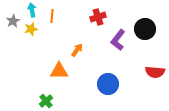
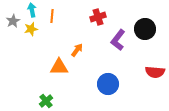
orange triangle: moved 4 px up
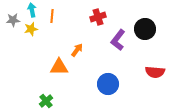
gray star: moved 1 px up; rotated 24 degrees clockwise
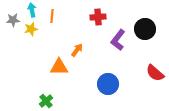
red cross: rotated 14 degrees clockwise
red semicircle: moved 1 px down; rotated 36 degrees clockwise
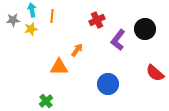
red cross: moved 1 px left, 3 px down; rotated 21 degrees counterclockwise
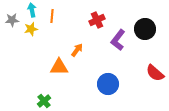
gray star: moved 1 px left
green cross: moved 2 px left
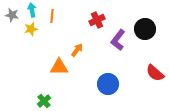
gray star: moved 5 px up; rotated 16 degrees clockwise
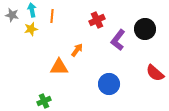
blue circle: moved 1 px right
green cross: rotated 16 degrees clockwise
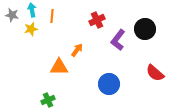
green cross: moved 4 px right, 1 px up
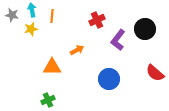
orange arrow: rotated 24 degrees clockwise
orange triangle: moved 7 px left
blue circle: moved 5 px up
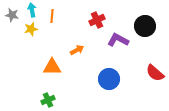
black circle: moved 3 px up
purple L-shape: rotated 80 degrees clockwise
